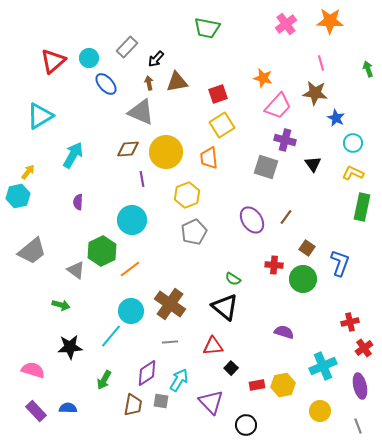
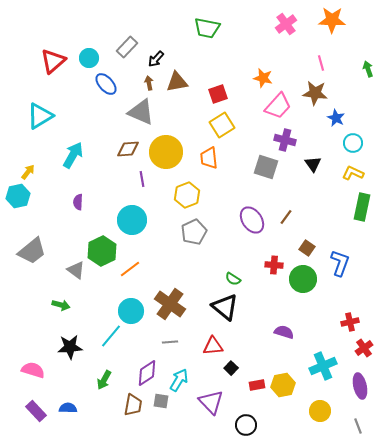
orange star at (330, 21): moved 2 px right, 1 px up
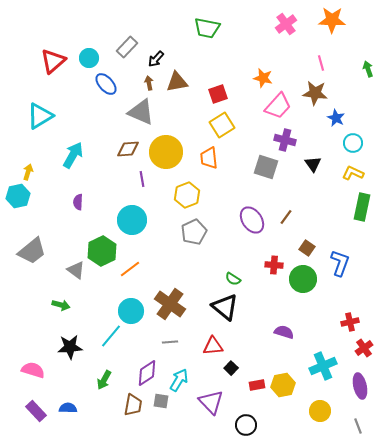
yellow arrow at (28, 172): rotated 21 degrees counterclockwise
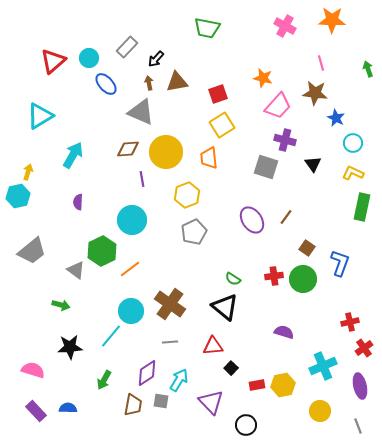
pink cross at (286, 24): moved 1 px left, 2 px down; rotated 25 degrees counterclockwise
red cross at (274, 265): moved 11 px down; rotated 12 degrees counterclockwise
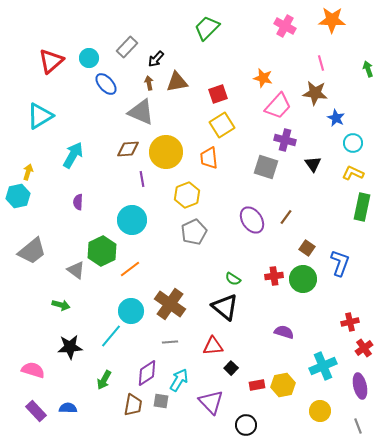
green trapezoid at (207, 28): rotated 124 degrees clockwise
red triangle at (53, 61): moved 2 px left
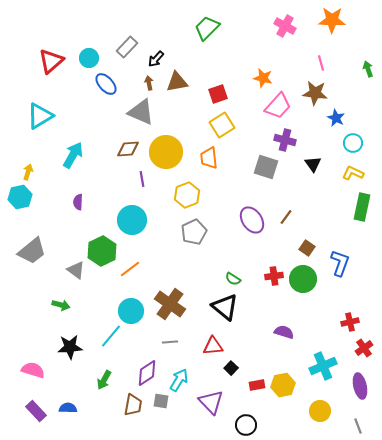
cyan hexagon at (18, 196): moved 2 px right, 1 px down
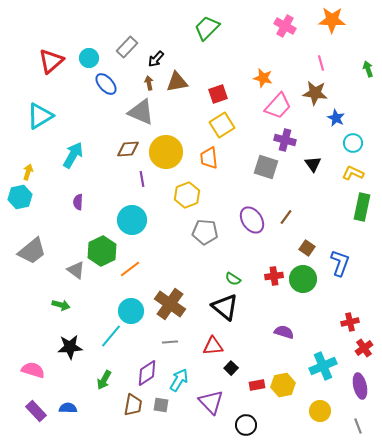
gray pentagon at (194, 232): moved 11 px right; rotated 30 degrees clockwise
gray square at (161, 401): moved 4 px down
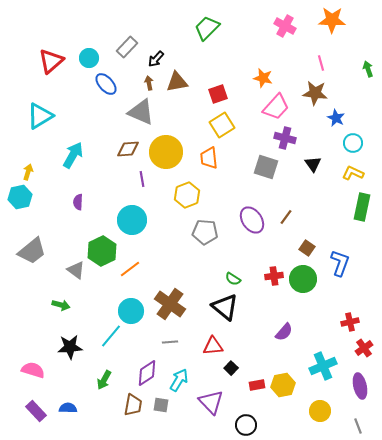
pink trapezoid at (278, 106): moved 2 px left, 1 px down
purple cross at (285, 140): moved 2 px up
purple semicircle at (284, 332): rotated 114 degrees clockwise
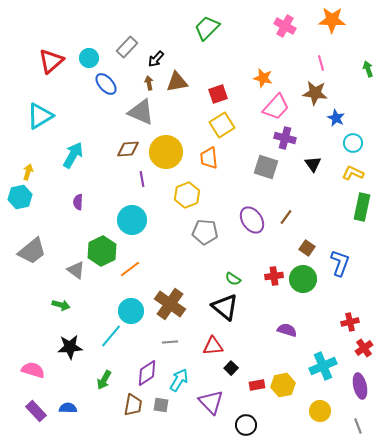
purple semicircle at (284, 332): moved 3 px right, 2 px up; rotated 114 degrees counterclockwise
